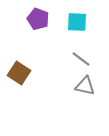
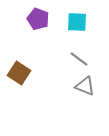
gray line: moved 2 px left
gray triangle: rotated 10 degrees clockwise
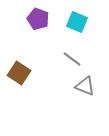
cyan square: rotated 20 degrees clockwise
gray line: moved 7 px left
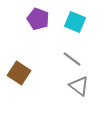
cyan square: moved 2 px left
gray triangle: moved 6 px left; rotated 15 degrees clockwise
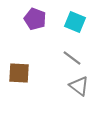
purple pentagon: moved 3 px left
gray line: moved 1 px up
brown square: rotated 30 degrees counterclockwise
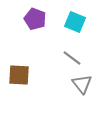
brown square: moved 2 px down
gray triangle: moved 3 px right, 2 px up; rotated 15 degrees clockwise
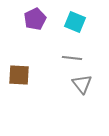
purple pentagon: rotated 25 degrees clockwise
gray line: rotated 30 degrees counterclockwise
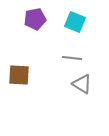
purple pentagon: rotated 15 degrees clockwise
gray triangle: rotated 20 degrees counterclockwise
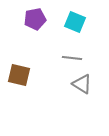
brown square: rotated 10 degrees clockwise
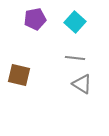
cyan square: rotated 20 degrees clockwise
gray line: moved 3 px right
